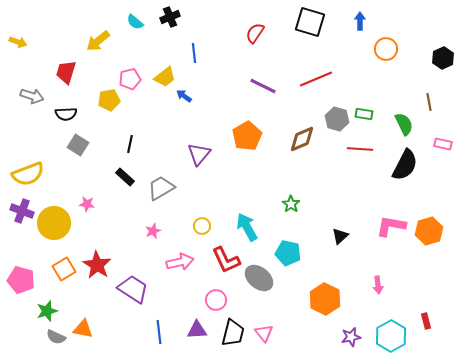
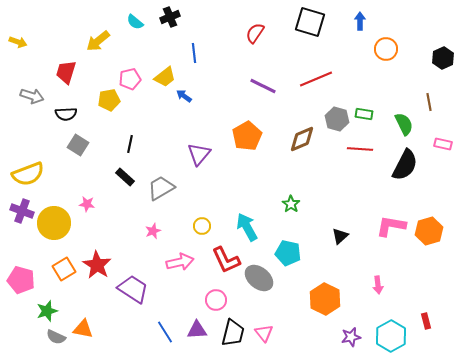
blue line at (159, 332): moved 6 px right; rotated 25 degrees counterclockwise
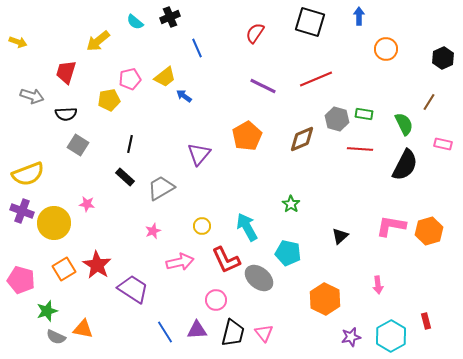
blue arrow at (360, 21): moved 1 px left, 5 px up
blue line at (194, 53): moved 3 px right, 5 px up; rotated 18 degrees counterclockwise
brown line at (429, 102): rotated 42 degrees clockwise
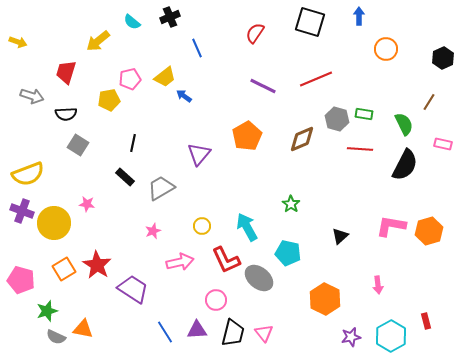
cyan semicircle at (135, 22): moved 3 px left
black line at (130, 144): moved 3 px right, 1 px up
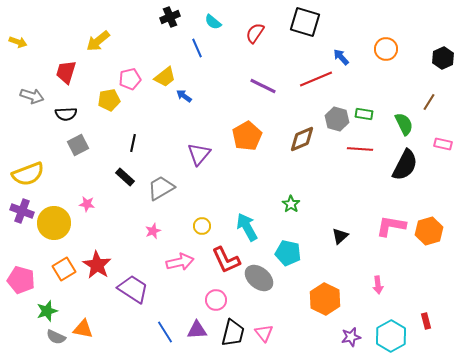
blue arrow at (359, 16): moved 18 px left, 41 px down; rotated 42 degrees counterclockwise
cyan semicircle at (132, 22): moved 81 px right
black square at (310, 22): moved 5 px left
gray square at (78, 145): rotated 30 degrees clockwise
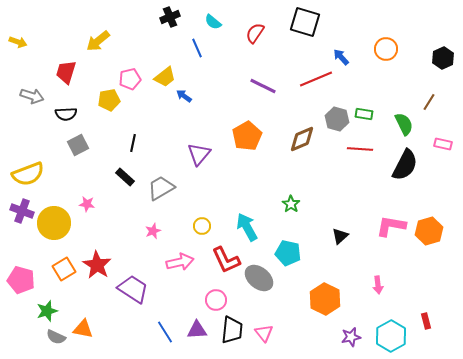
black trapezoid at (233, 333): moved 1 px left, 3 px up; rotated 8 degrees counterclockwise
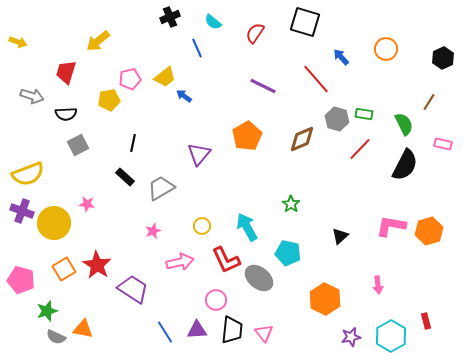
red line at (316, 79): rotated 72 degrees clockwise
red line at (360, 149): rotated 50 degrees counterclockwise
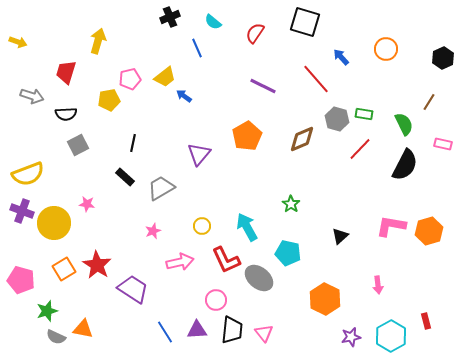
yellow arrow at (98, 41): rotated 145 degrees clockwise
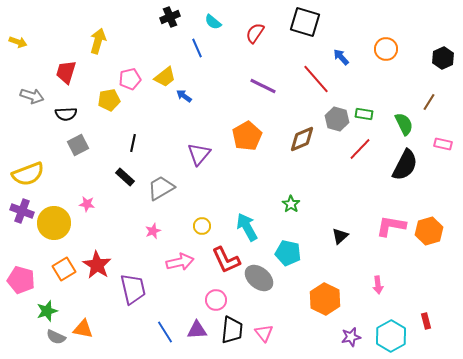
purple trapezoid at (133, 289): rotated 44 degrees clockwise
